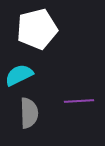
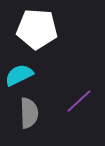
white pentagon: rotated 18 degrees clockwise
purple line: rotated 40 degrees counterclockwise
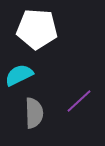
gray semicircle: moved 5 px right
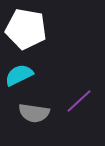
white pentagon: moved 11 px left; rotated 6 degrees clockwise
gray semicircle: rotated 100 degrees clockwise
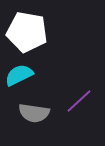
white pentagon: moved 1 px right, 3 px down
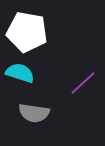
cyan semicircle: moved 1 px right, 2 px up; rotated 44 degrees clockwise
purple line: moved 4 px right, 18 px up
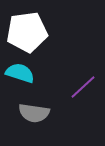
white pentagon: rotated 18 degrees counterclockwise
purple line: moved 4 px down
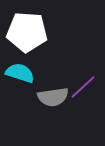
white pentagon: rotated 12 degrees clockwise
gray semicircle: moved 19 px right, 16 px up; rotated 16 degrees counterclockwise
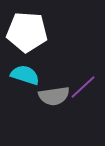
cyan semicircle: moved 5 px right, 2 px down
gray semicircle: moved 1 px right, 1 px up
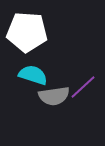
cyan semicircle: moved 8 px right
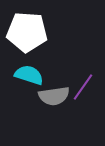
cyan semicircle: moved 4 px left
purple line: rotated 12 degrees counterclockwise
